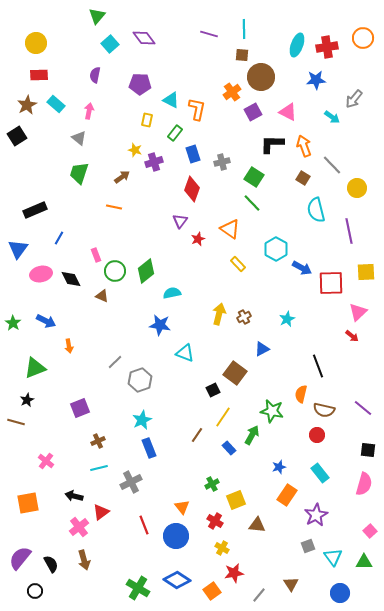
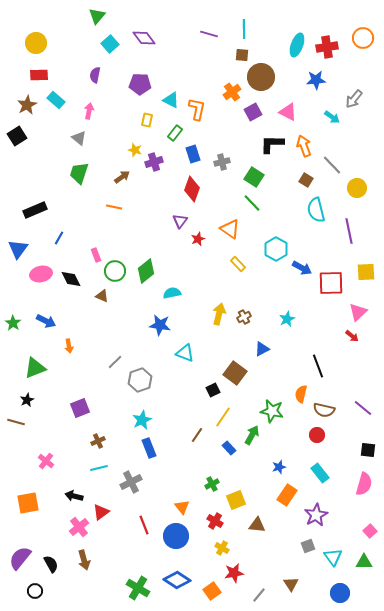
cyan rectangle at (56, 104): moved 4 px up
brown square at (303, 178): moved 3 px right, 2 px down
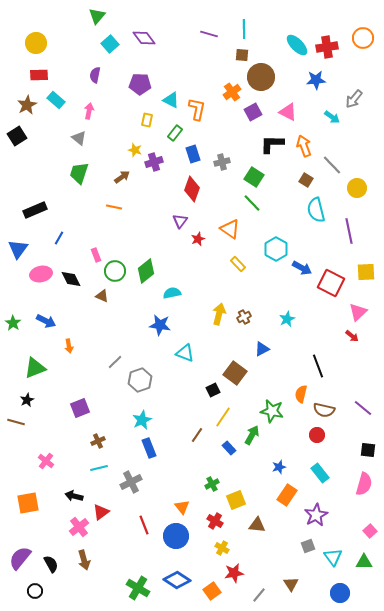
cyan ellipse at (297, 45): rotated 65 degrees counterclockwise
red square at (331, 283): rotated 28 degrees clockwise
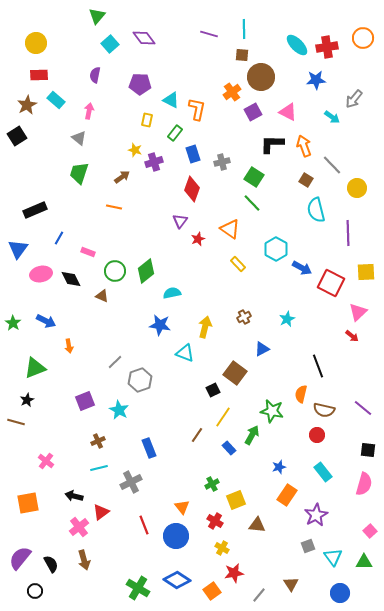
purple line at (349, 231): moved 1 px left, 2 px down; rotated 10 degrees clockwise
pink rectangle at (96, 255): moved 8 px left, 3 px up; rotated 48 degrees counterclockwise
yellow arrow at (219, 314): moved 14 px left, 13 px down
purple square at (80, 408): moved 5 px right, 7 px up
cyan star at (142, 420): moved 23 px left, 10 px up; rotated 18 degrees counterclockwise
cyan rectangle at (320, 473): moved 3 px right, 1 px up
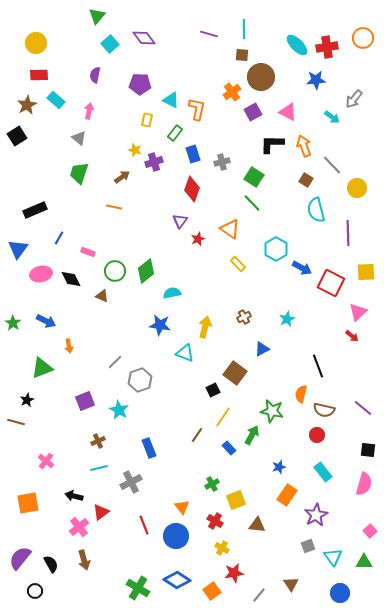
green triangle at (35, 368): moved 7 px right
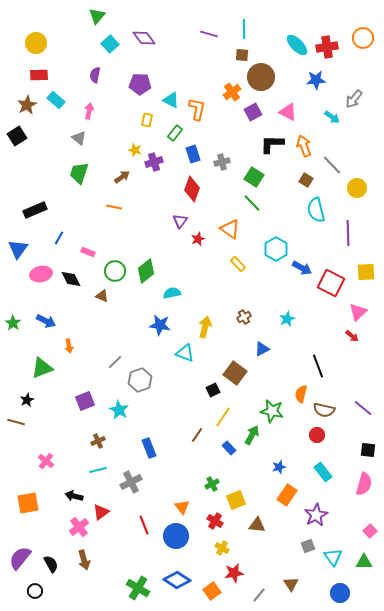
cyan line at (99, 468): moved 1 px left, 2 px down
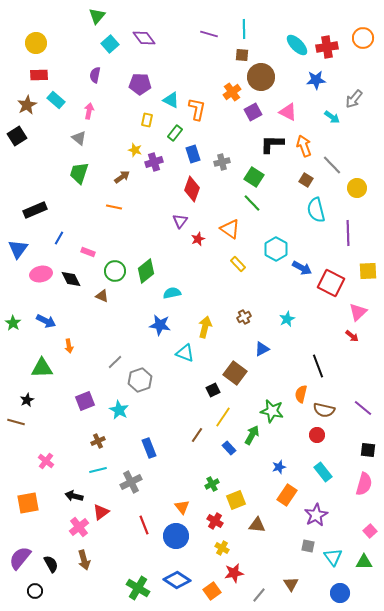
yellow square at (366, 272): moved 2 px right, 1 px up
green triangle at (42, 368): rotated 20 degrees clockwise
gray square at (308, 546): rotated 32 degrees clockwise
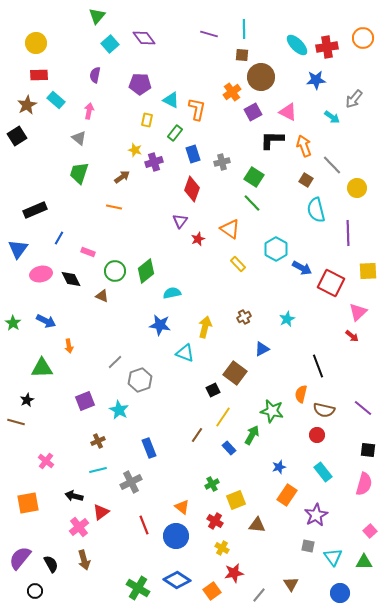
black L-shape at (272, 144): moved 4 px up
orange triangle at (182, 507): rotated 14 degrees counterclockwise
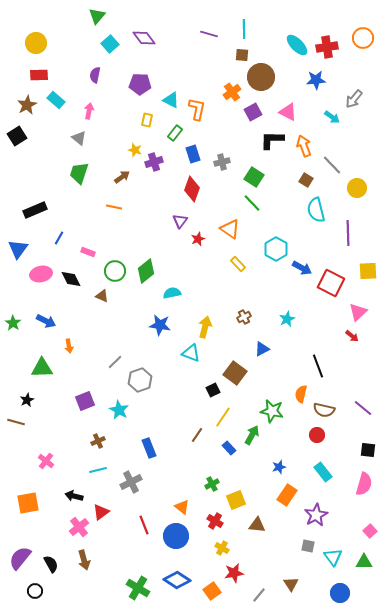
cyan triangle at (185, 353): moved 6 px right
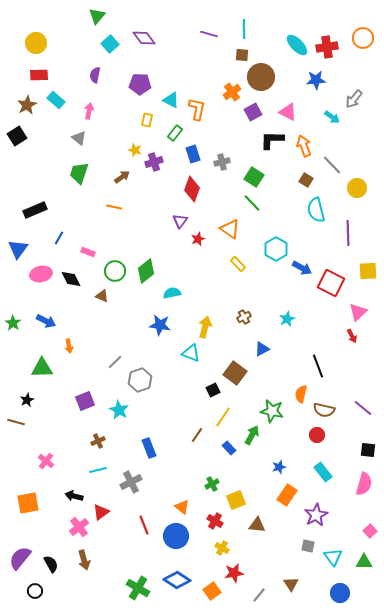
red arrow at (352, 336): rotated 24 degrees clockwise
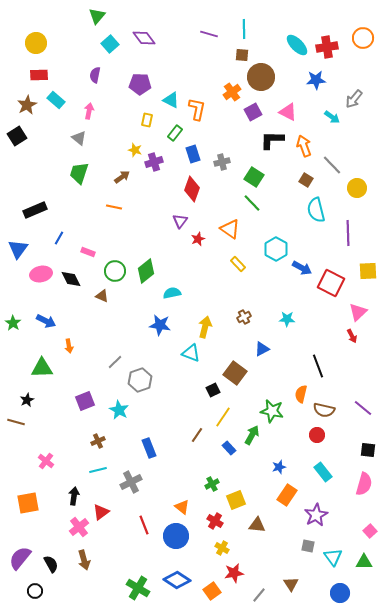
cyan star at (287, 319): rotated 28 degrees clockwise
black arrow at (74, 496): rotated 84 degrees clockwise
